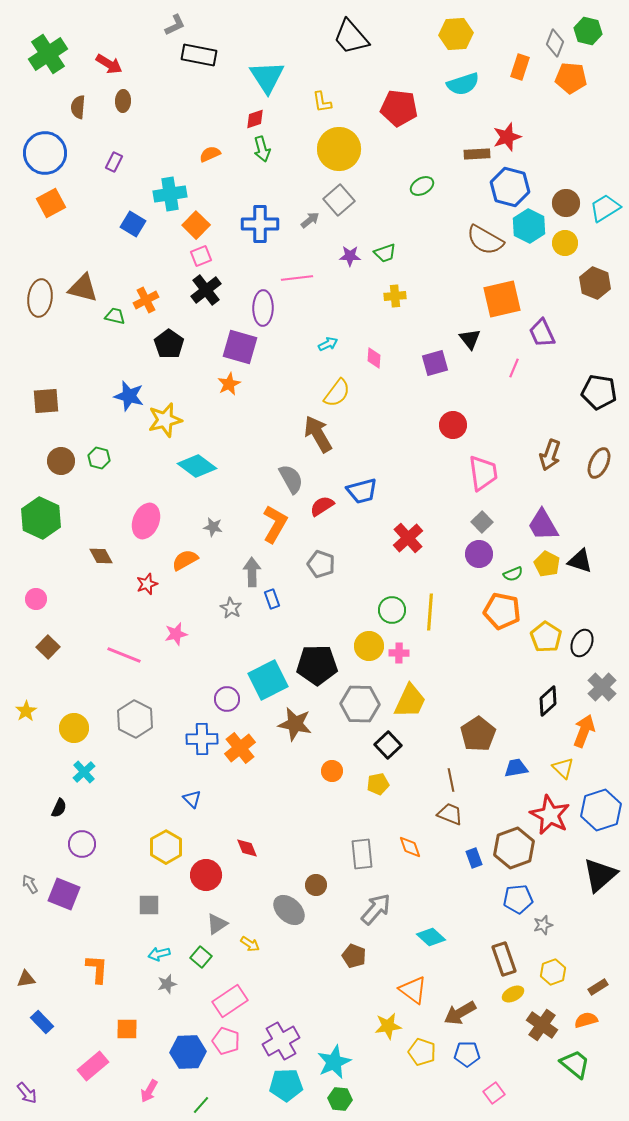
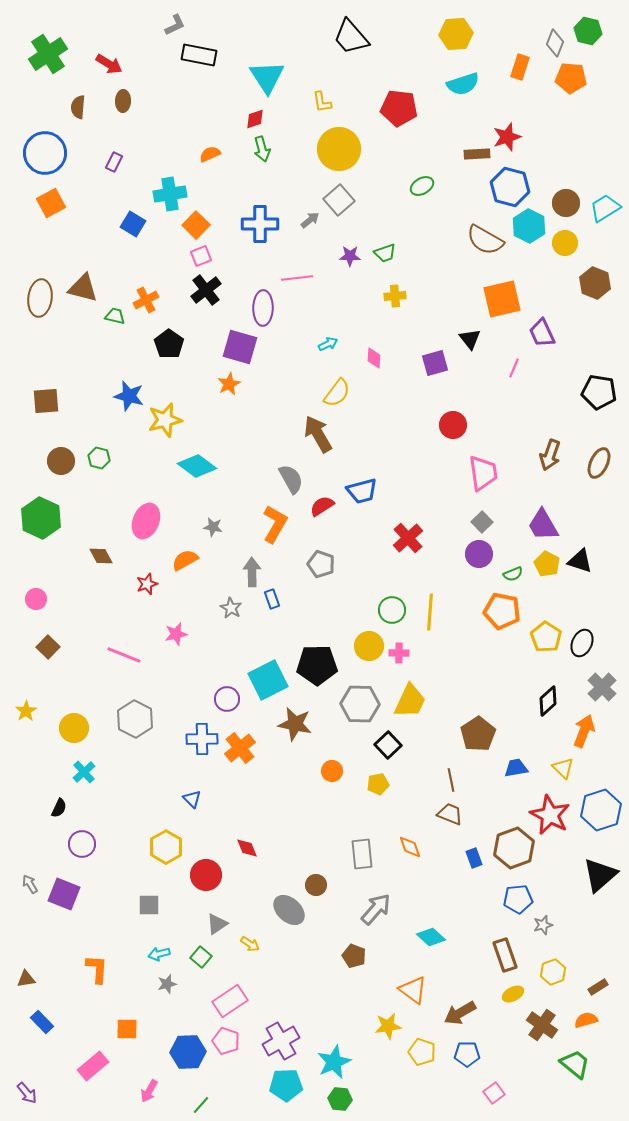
brown rectangle at (504, 959): moved 1 px right, 4 px up
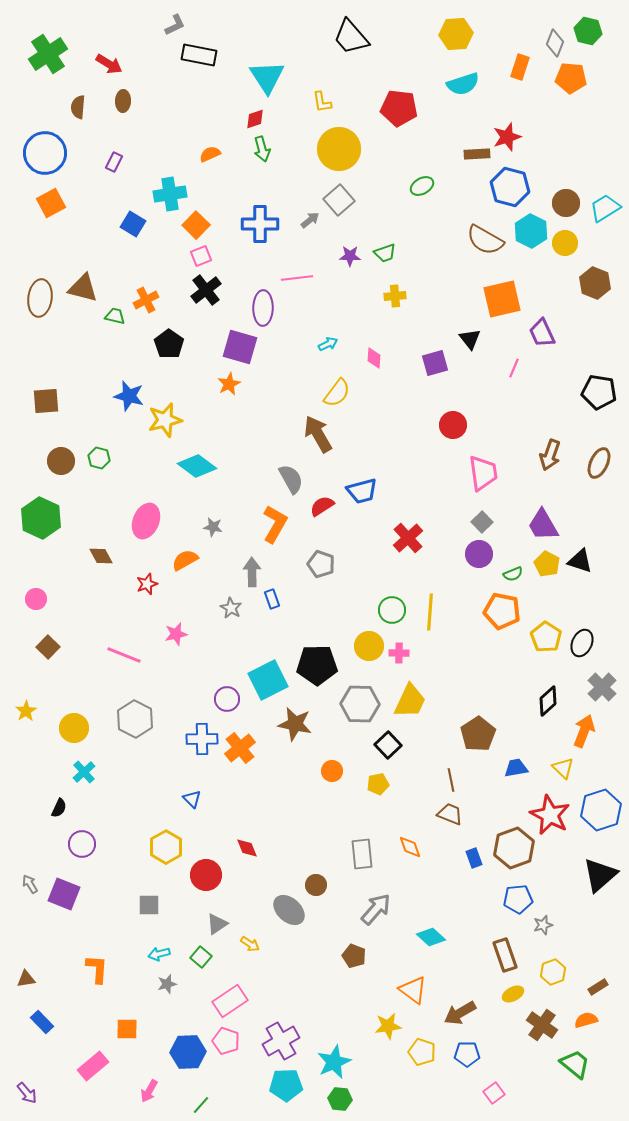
cyan hexagon at (529, 226): moved 2 px right, 5 px down
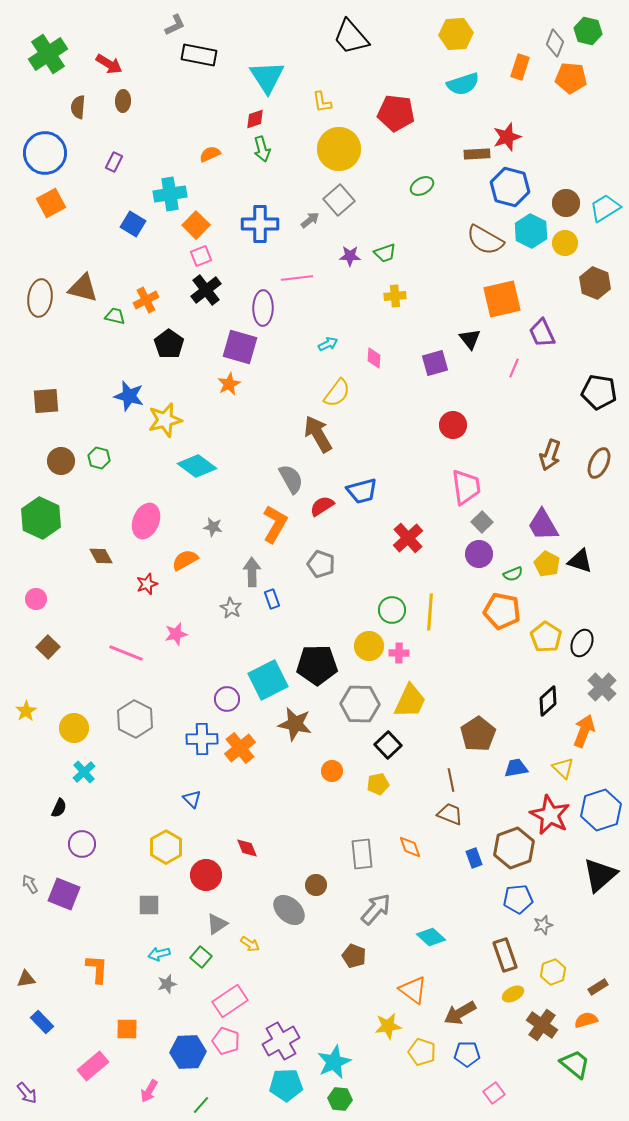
red pentagon at (399, 108): moved 3 px left, 5 px down
pink trapezoid at (483, 473): moved 17 px left, 14 px down
pink line at (124, 655): moved 2 px right, 2 px up
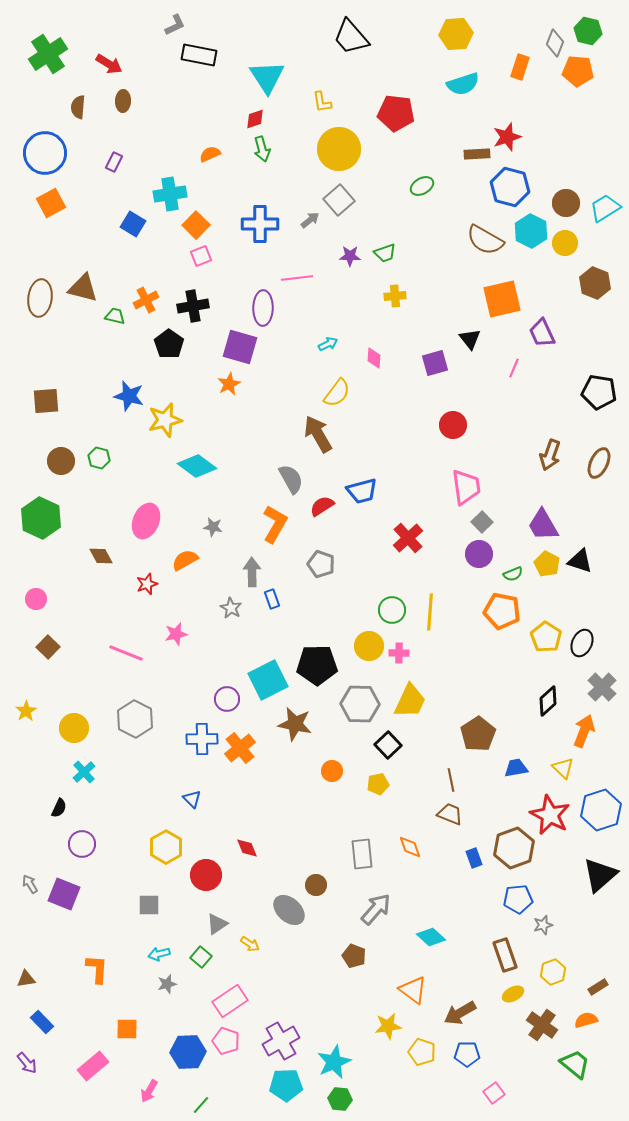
orange pentagon at (571, 78): moved 7 px right, 7 px up
black cross at (206, 290): moved 13 px left, 16 px down; rotated 28 degrees clockwise
purple arrow at (27, 1093): moved 30 px up
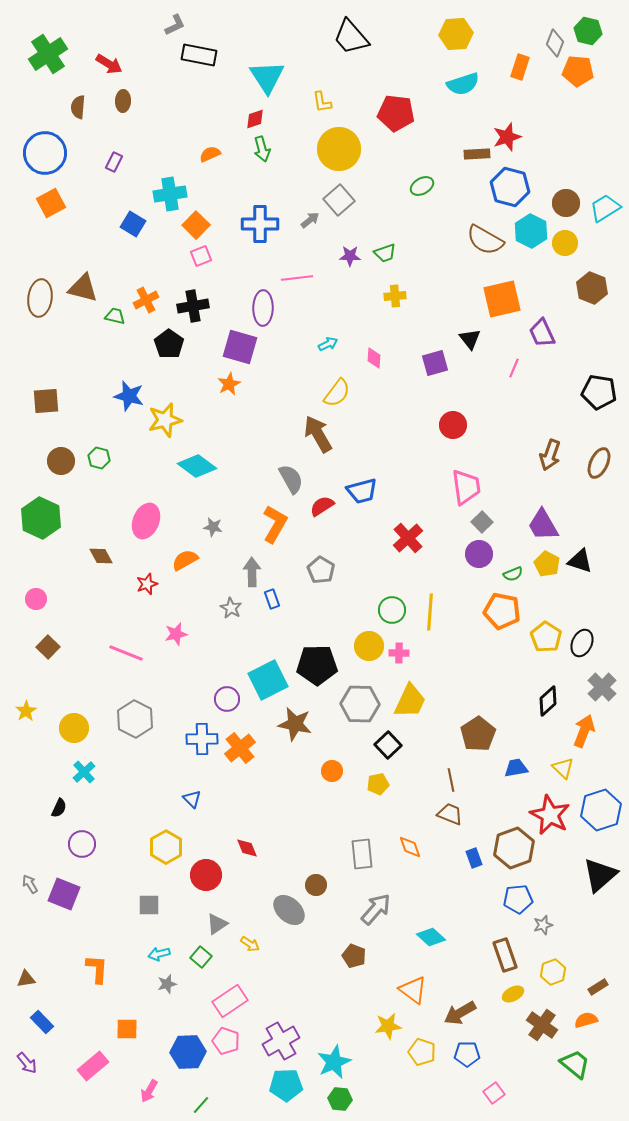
brown hexagon at (595, 283): moved 3 px left, 5 px down
gray pentagon at (321, 564): moved 6 px down; rotated 12 degrees clockwise
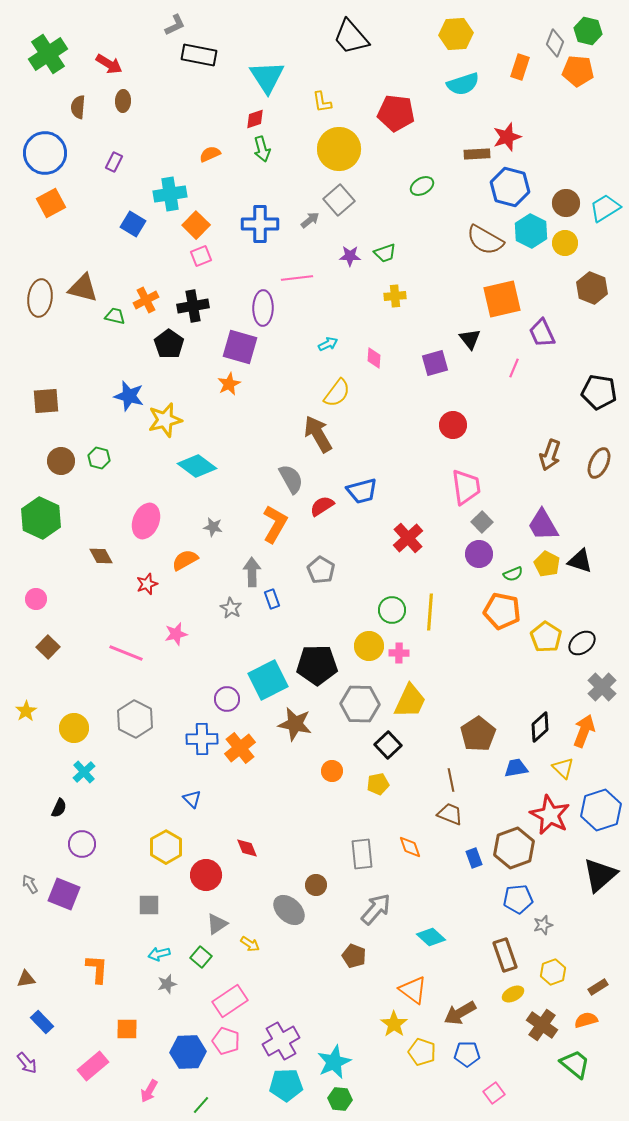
black ellipse at (582, 643): rotated 28 degrees clockwise
black diamond at (548, 701): moved 8 px left, 26 px down
yellow star at (388, 1026): moved 6 px right, 2 px up; rotated 28 degrees counterclockwise
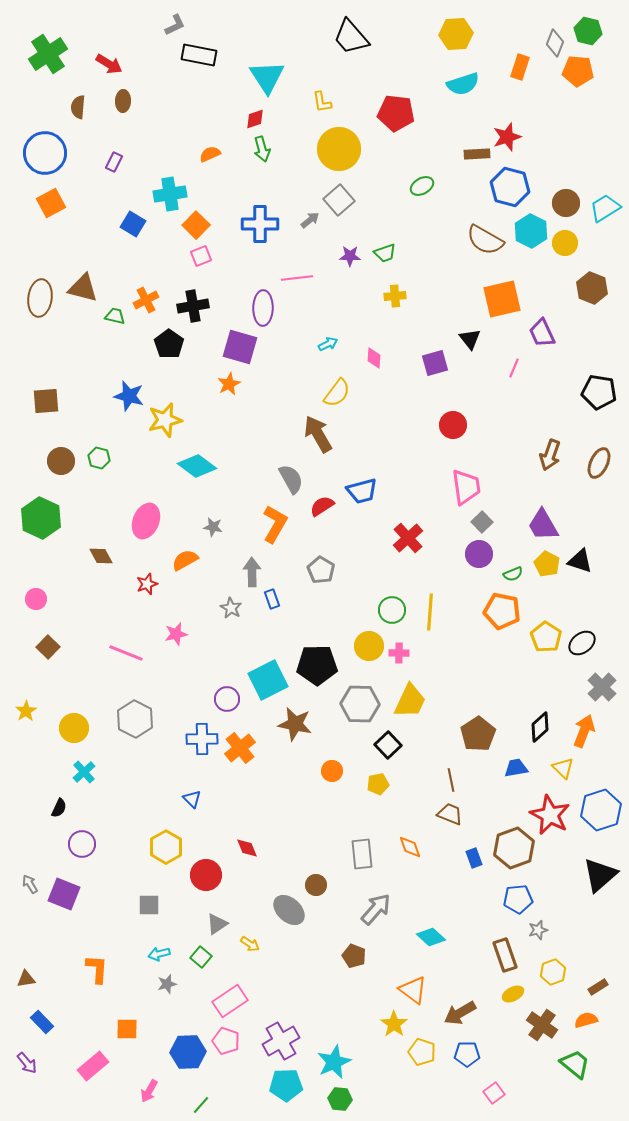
gray star at (543, 925): moved 5 px left, 5 px down
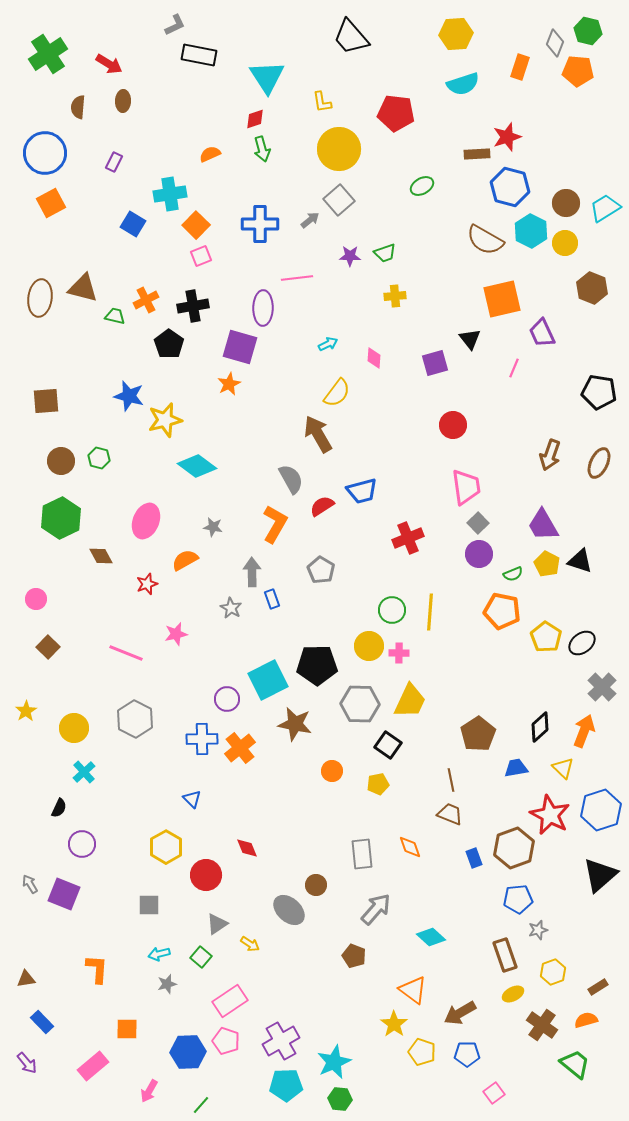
green hexagon at (41, 518): moved 20 px right; rotated 9 degrees clockwise
gray square at (482, 522): moved 4 px left, 1 px down
red cross at (408, 538): rotated 20 degrees clockwise
black square at (388, 745): rotated 12 degrees counterclockwise
